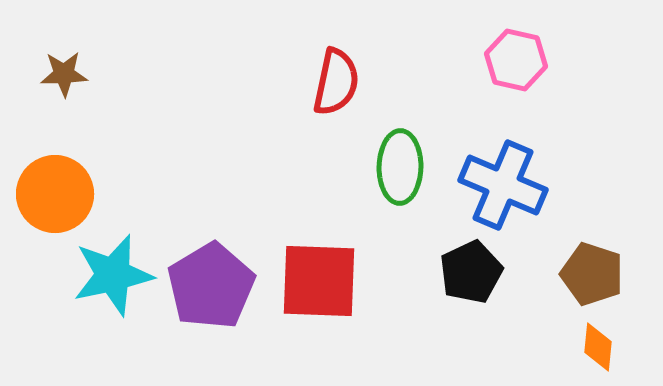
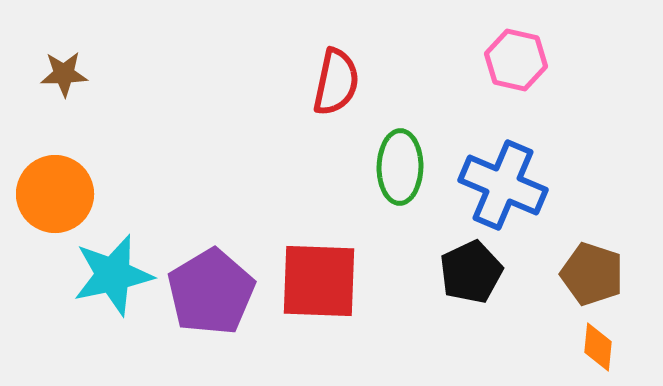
purple pentagon: moved 6 px down
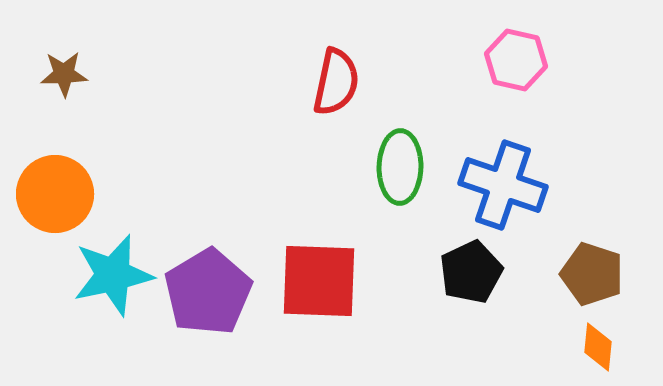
blue cross: rotated 4 degrees counterclockwise
purple pentagon: moved 3 px left
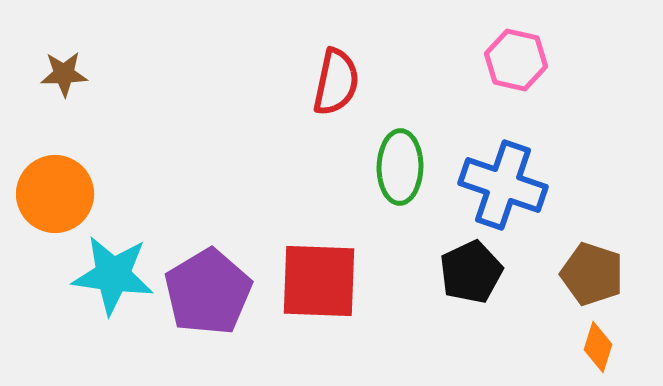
cyan star: rotated 20 degrees clockwise
orange diamond: rotated 12 degrees clockwise
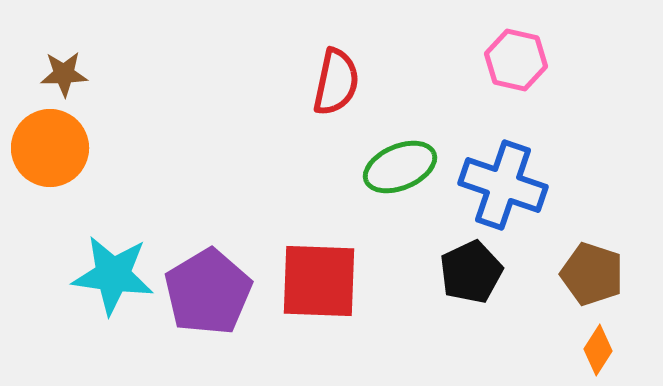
green ellipse: rotated 66 degrees clockwise
orange circle: moved 5 px left, 46 px up
orange diamond: moved 3 px down; rotated 15 degrees clockwise
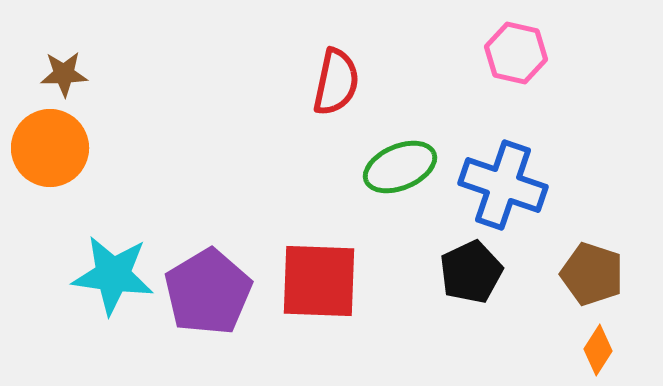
pink hexagon: moved 7 px up
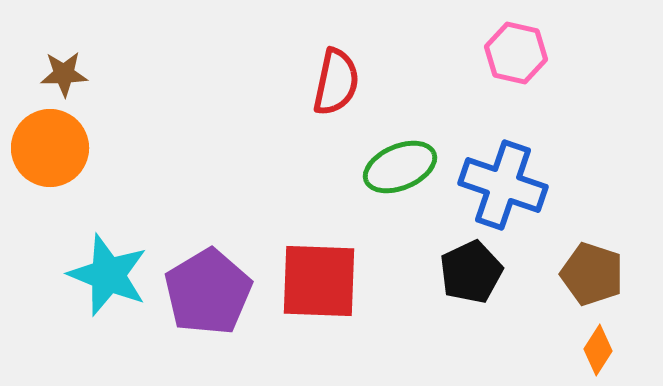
cyan star: moved 5 px left; rotated 14 degrees clockwise
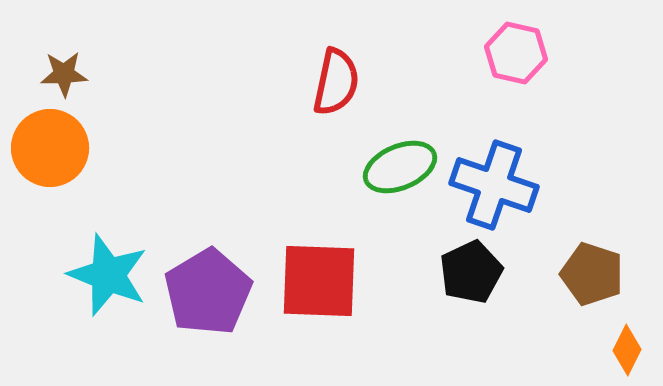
blue cross: moved 9 px left
orange diamond: moved 29 px right; rotated 6 degrees counterclockwise
